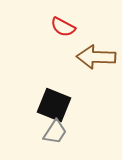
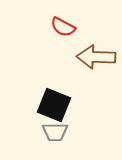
gray trapezoid: rotated 56 degrees clockwise
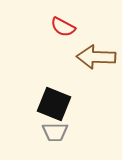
black square: moved 1 px up
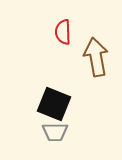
red semicircle: moved 5 px down; rotated 60 degrees clockwise
brown arrow: rotated 78 degrees clockwise
